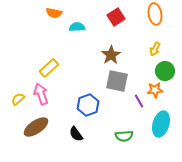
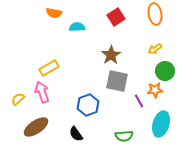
yellow arrow: rotated 32 degrees clockwise
yellow rectangle: rotated 12 degrees clockwise
pink arrow: moved 1 px right, 2 px up
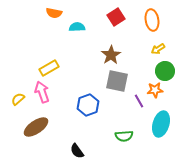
orange ellipse: moved 3 px left, 6 px down
yellow arrow: moved 3 px right
black semicircle: moved 1 px right, 17 px down
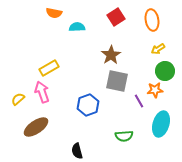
black semicircle: rotated 21 degrees clockwise
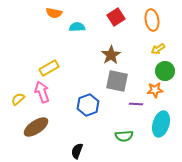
purple line: moved 3 px left, 3 px down; rotated 56 degrees counterclockwise
black semicircle: rotated 35 degrees clockwise
